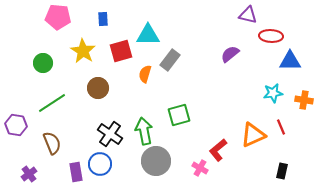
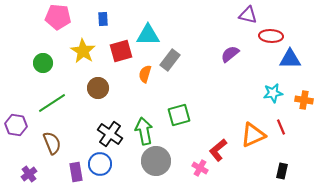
blue triangle: moved 2 px up
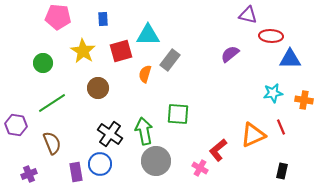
green square: moved 1 px left, 1 px up; rotated 20 degrees clockwise
purple cross: rotated 14 degrees clockwise
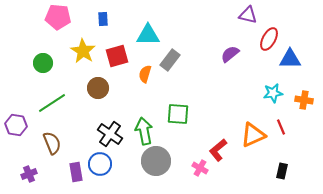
red ellipse: moved 2 px left, 3 px down; rotated 65 degrees counterclockwise
red square: moved 4 px left, 5 px down
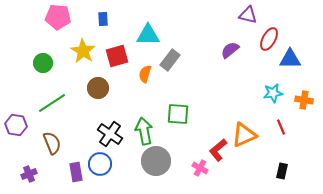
purple semicircle: moved 4 px up
orange triangle: moved 9 px left
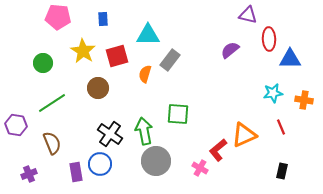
red ellipse: rotated 30 degrees counterclockwise
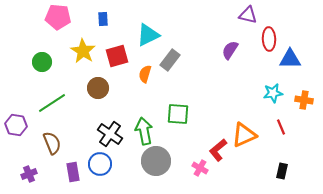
cyan triangle: rotated 25 degrees counterclockwise
purple semicircle: rotated 18 degrees counterclockwise
green circle: moved 1 px left, 1 px up
purple rectangle: moved 3 px left
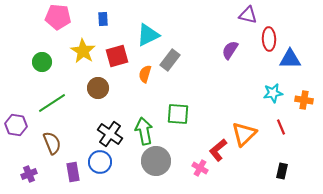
orange triangle: moved 1 px up; rotated 20 degrees counterclockwise
blue circle: moved 2 px up
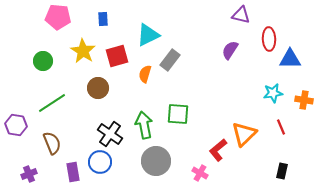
purple triangle: moved 7 px left
green circle: moved 1 px right, 1 px up
green arrow: moved 6 px up
pink cross: moved 5 px down
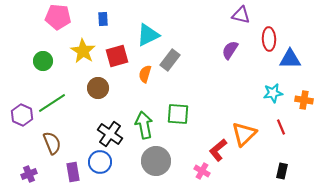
purple hexagon: moved 6 px right, 10 px up; rotated 15 degrees clockwise
pink cross: moved 2 px right, 2 px up
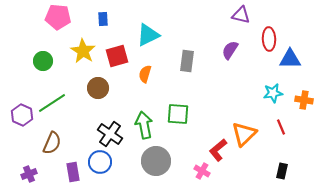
gray rectangle: moved 17 px right, 1 px down; rotated 30 degrees counterclockwise
brown semicircle: rotated 45 degrees clockwise
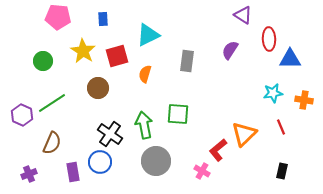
purple triangle: moved 2 px right; rotated 18 degrees clockwise
